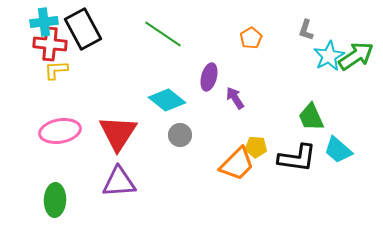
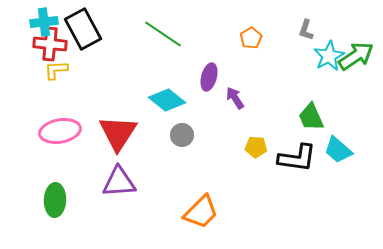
gray circle: moved 2 px right
orange trapezoid: moved 36 px left, 48 px down
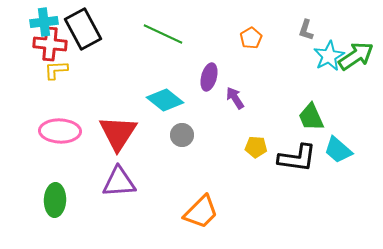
green line: rotated 9 degrees counterclockwise
cyan diamond: moved 2 px left
pink ellipse: rotated 12 degrees clockwise
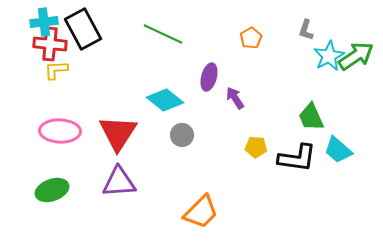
green ellipse: moved 3 px left, 10 px up; rotated 68 degrees clockwise
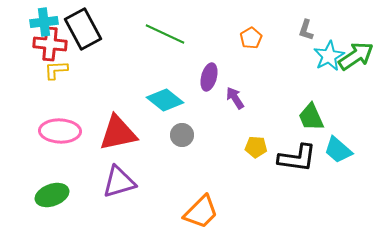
green line: moved 2 px right
red triangle: rotated 45 degrees clockwise
purple triangle: rotated 12 degrees counterclockwise
green ellipse: moved 5 px down
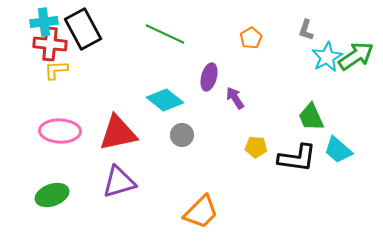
cyan star: moved 2 px left, 1 px down
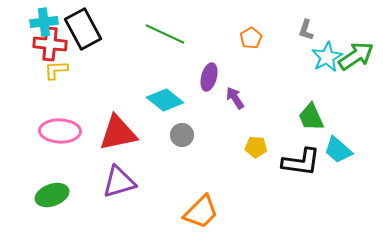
black L-shape: moved 4 px right, 4 px down
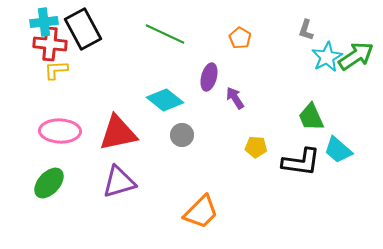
orange pentagon: moved 11 px left; rotated 10 degrees counterclockwise
green ellipse: moved 3 px left, 12 px up; rotated 28 degrees counterclockwise
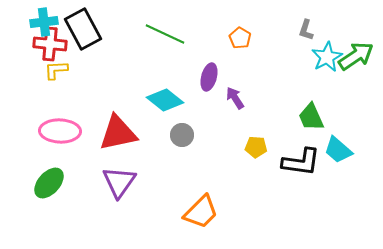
purple triangle: rotated 39 degrees counterclockwise
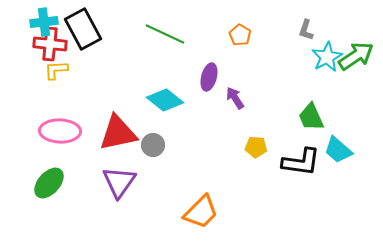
orange pentagon: moved 3 px up
gray circle: moved 29 px left, 10 px down
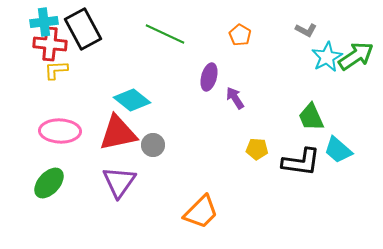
gray L-shape: rotated 80 degrees counterclockwise
cyan diamond: moved 33 px left
yellow pentagon: moved 1 px right, 2 px down
